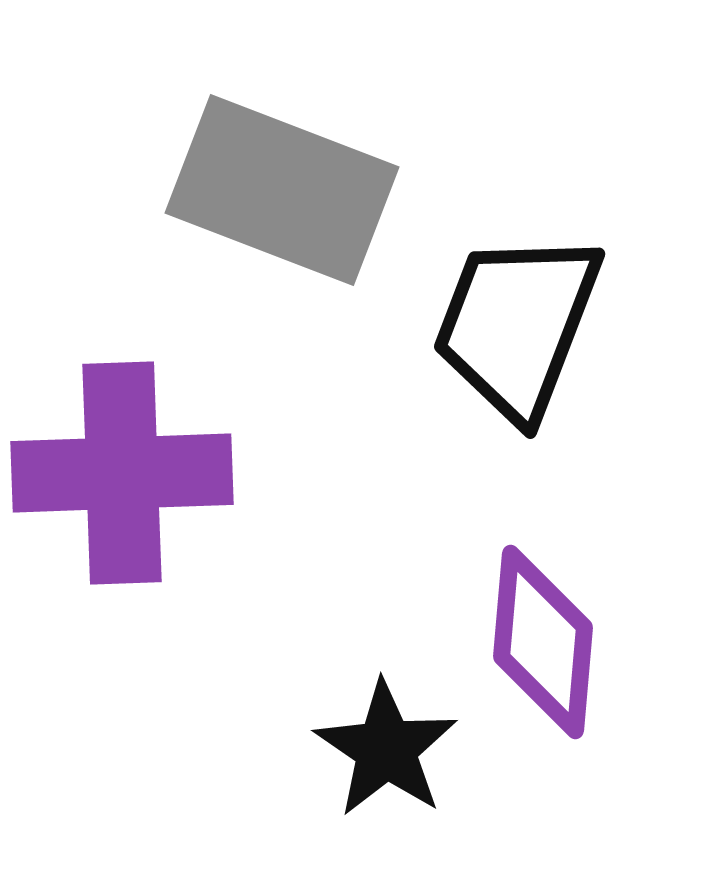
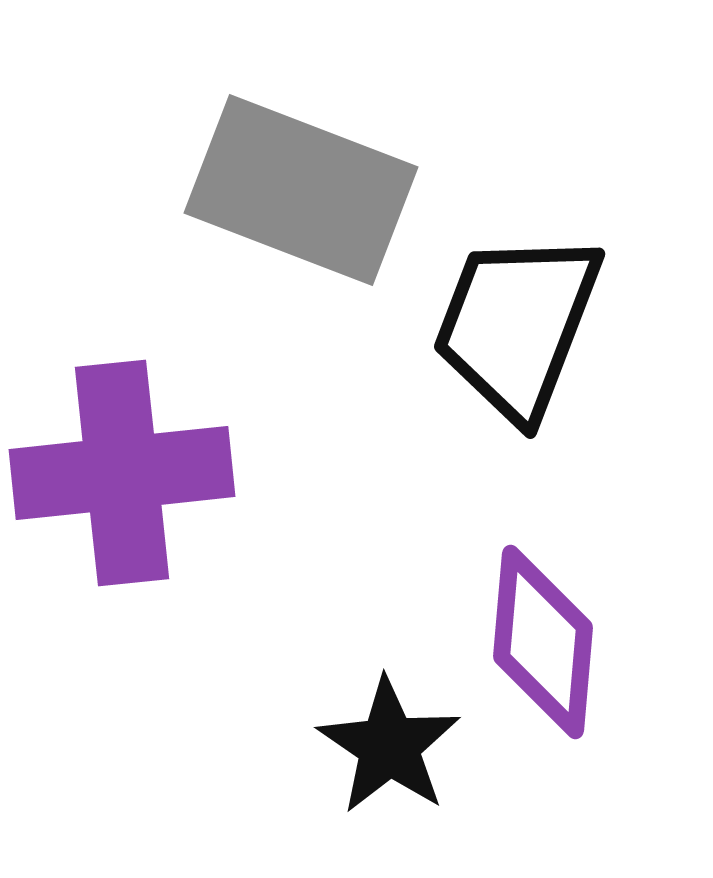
gray rectangle: moved 19 px right
purple cross: rotated 4 degrees counterclockwise
black star: moved 3 px right, 3 px up
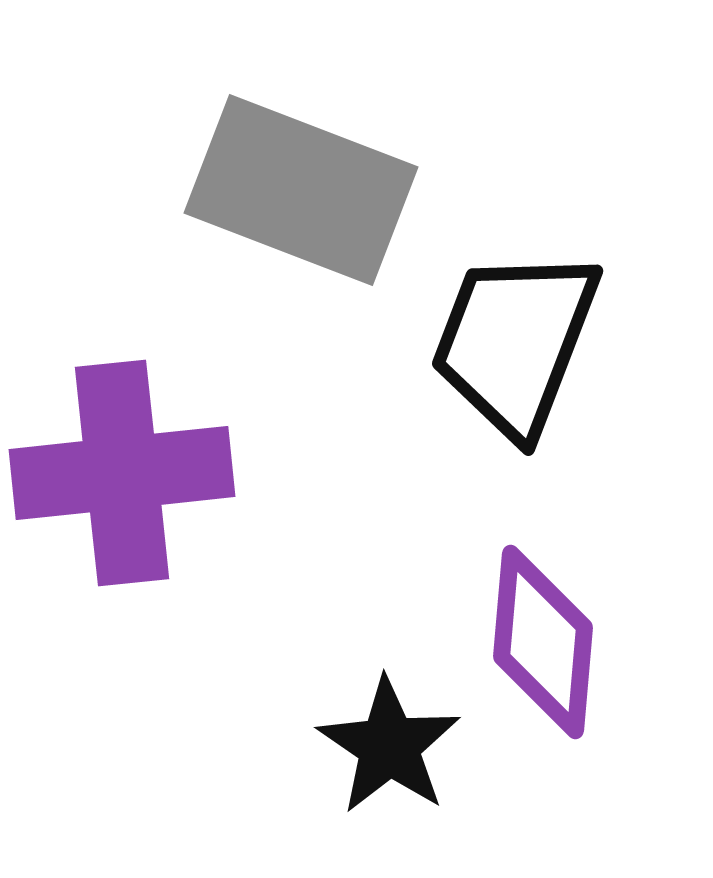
black trapezoid: moved 2 px left, 17 px down
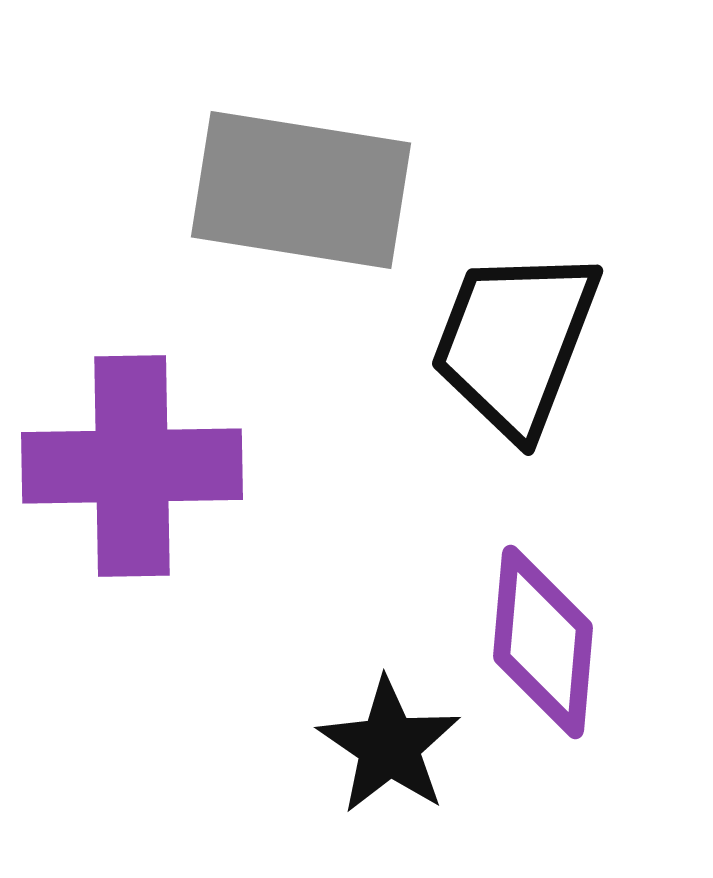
gray rectangle: rotated 12 degrees counterclockwise
purple cross: moved 10 px right, 7 px up; rotated 5 degrees clockwise
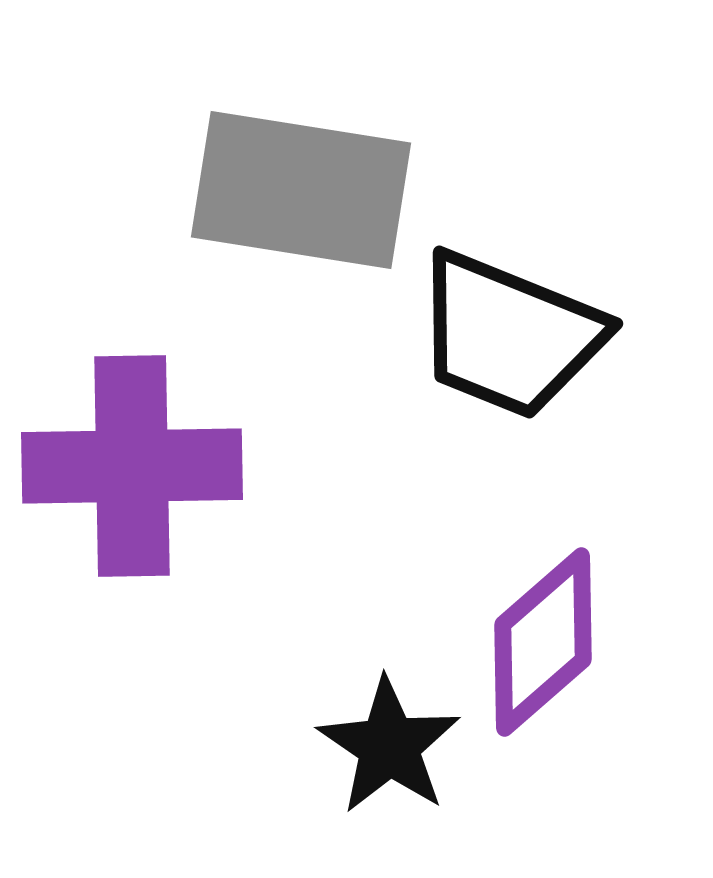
black trapezoid: moved 6 px left, 7 px up; rotated 89 degrees counterclockwise
purple diamond: rotated 44 degrees clockwise
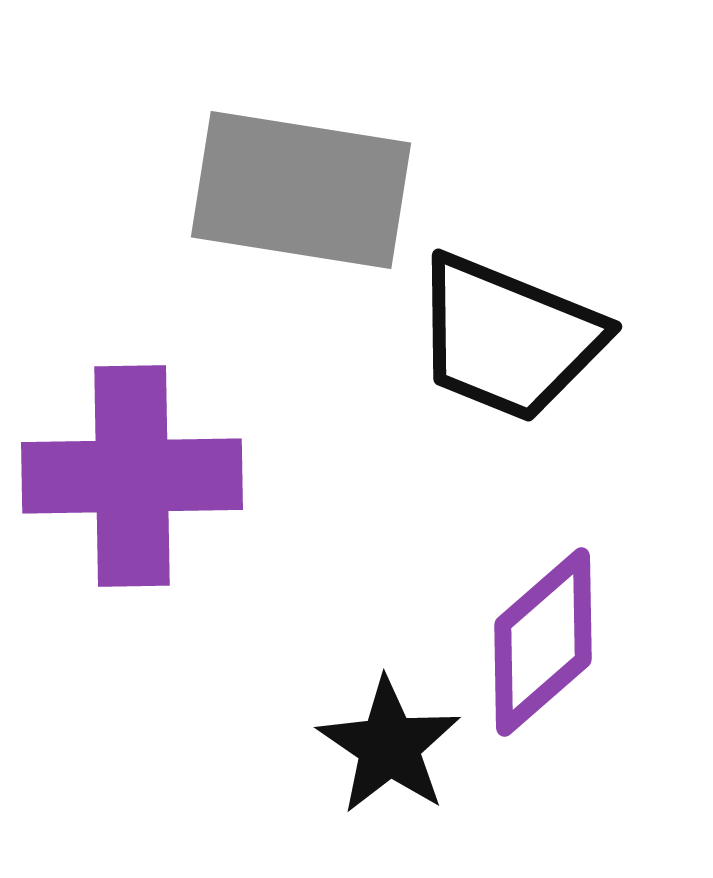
black trapezoid: moved 1 px left, 3 px down
purple cross: moved 10 px down
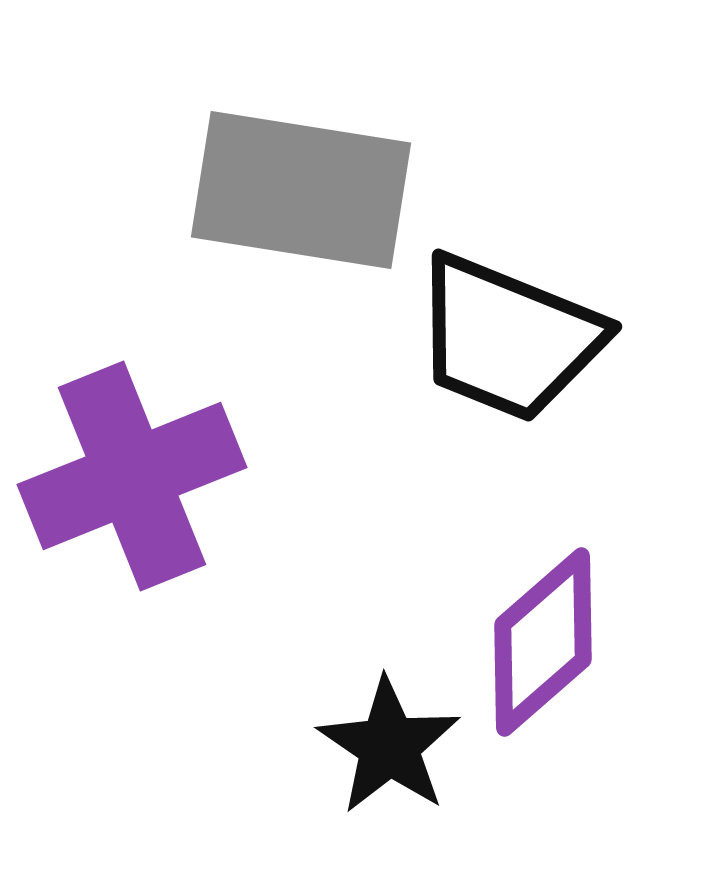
purple cross: rotated 21 degrees counterclockwise
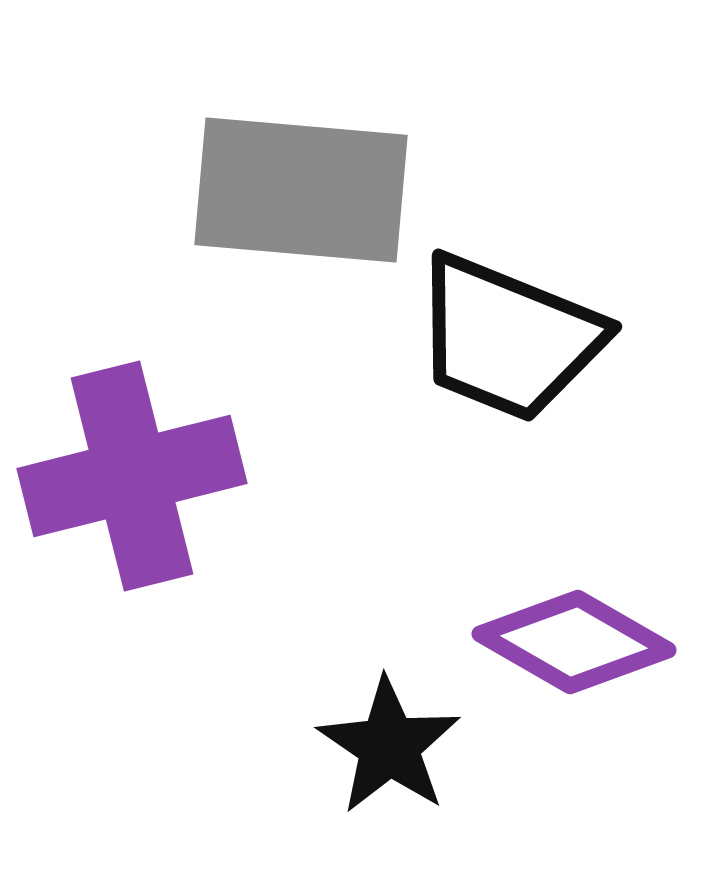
gray rectangle: rotated 4 degrees counterclockwise
purple cross: rotated 8 degrees clockwise
purple diamond: moved 31 px right; rotated 71 degrees clockwise
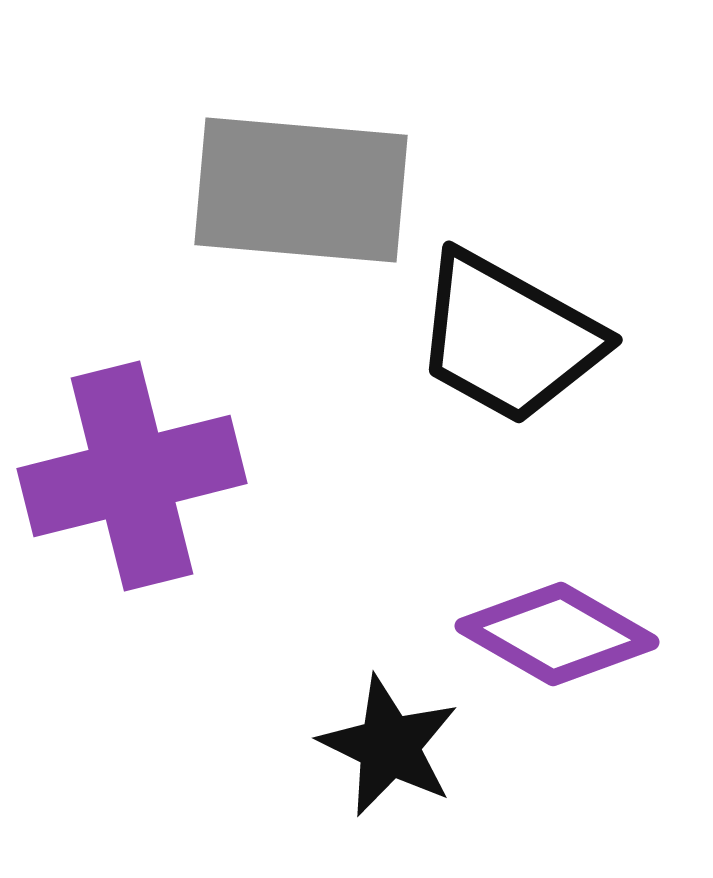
black trapezoid: rotated 7 degrees clockwise
purple diamond: moved 17 px left, 8 px up
black star: rotated 8 degrees counterclockwise
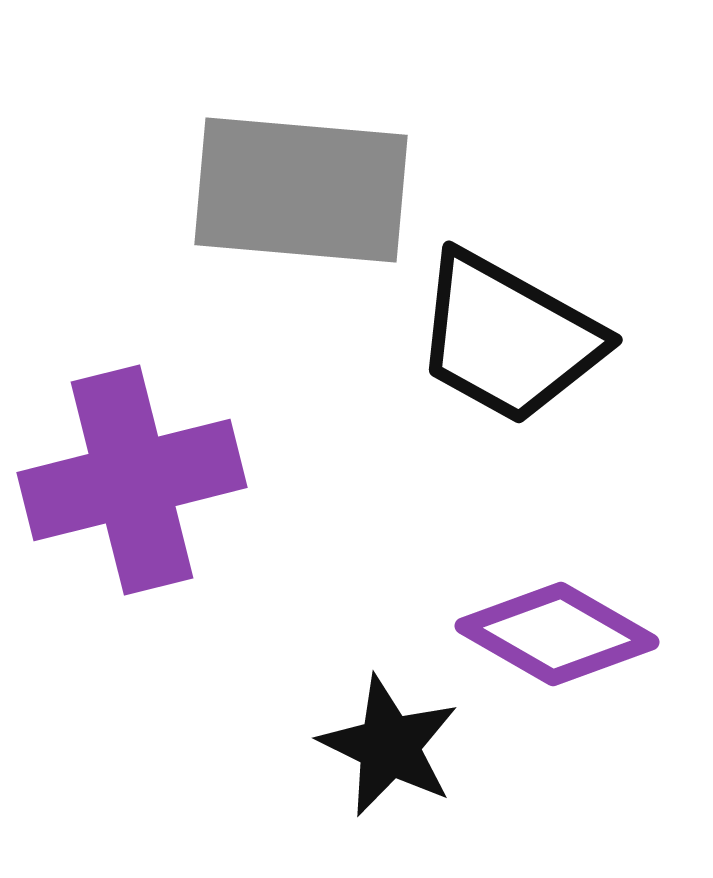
purple cross: moved 4 px down
